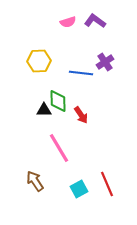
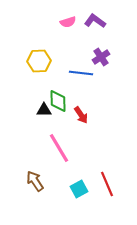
purple cross: moved 4 px left, 5 px up
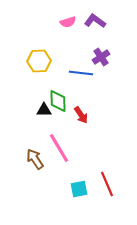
brown arrow: moved 22 px up
cyan square: rotated 18 degrees clockwise
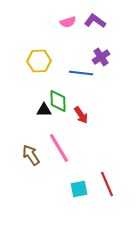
brown arrow: moved 4 px left, 4 px up
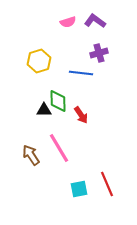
purple cross: moved 2 px left, 4 px up; rotated 18 degrees clockwise
yellow hexagon: rotated 15 degrees counterclockwise
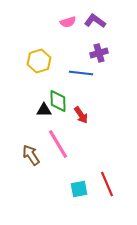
pink line: moved 1 px left, 4 px up
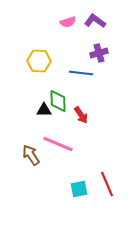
yellow hexagon: rotated 20 degrees clockwise
pink line: rotated 36 degrees counterclockwise
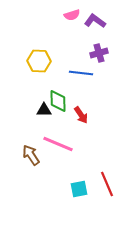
pink semicircle: moved 4 px right, 7 px up
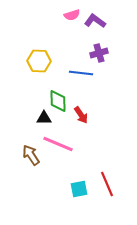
black triangle: moved 8 px down
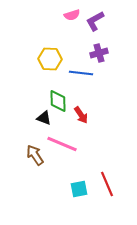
purple L-shape: rotated 65 degrees counterclockwise
yellow hexagon: moved 11 px right, 2 px up
black triangle: rotated 21 degrees clockwise
pink line: moved 4 px right
brown arrow: moved 4 px right
